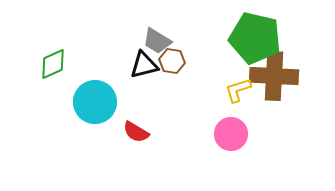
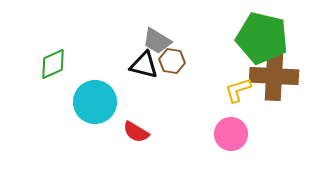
green pentagon: moved 7 px right
black triangle: rotated 28 degrees clockwise
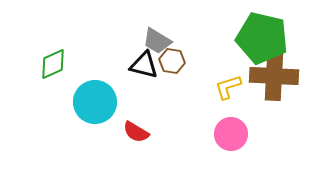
yellow L-shape: moved 10 px left, 3 px up
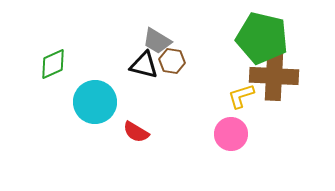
yellow L-shape: moved 13 px right, 9 px down
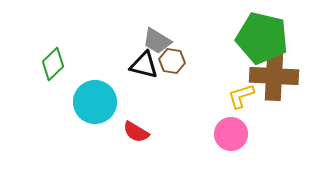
green diamond: rotated 20 degrees counterclockwise
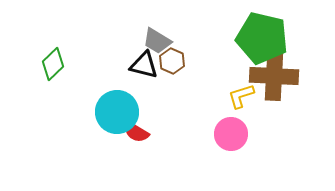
brown hexagon: rotated 15 degrees clockwise
cyan circle: moved 22 px right, 10 px down
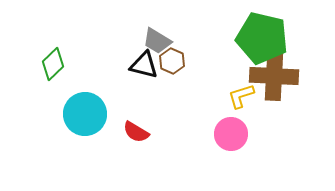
cyan circle: moved 32 px left, 2 px down
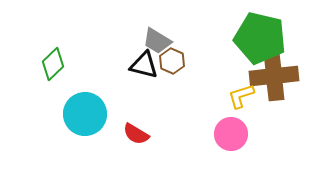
green pentagon: moved 2 px left
brown cross: rotated 9 degrees counterclockwise
red semicircle: moved 2 px down
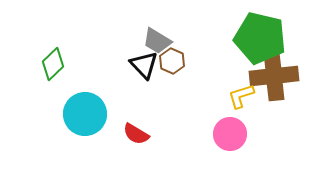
black triangle: rotated 32 degrees clockwise
pink circle: moved 1 px left
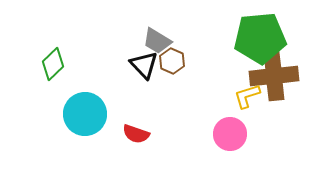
green pentagon: rotated 18 degrees counterclockwise
yellow L-shape: moved 6 px right
red semicircle: rotated 12 degrees counterclockwise
